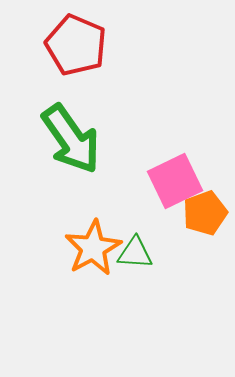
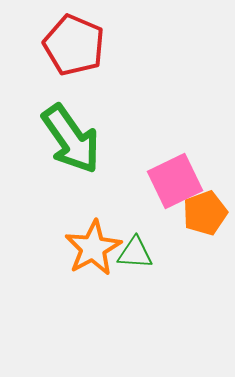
red pentagon: moved 2 px left
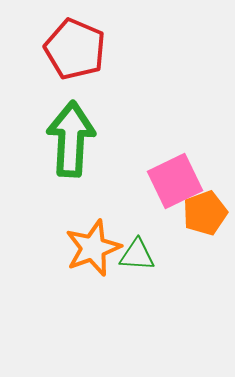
red pentagon: moved 1 px right, 4 px down
green arrow: rotated 142 degrees counterclockwise
orange star: rotated 8 degrees clockwise
green triangle: moved 2 px right, 2 px down
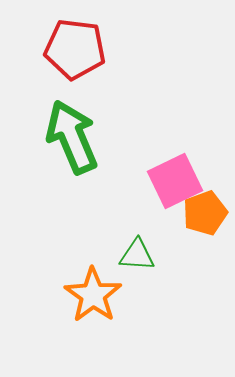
red pentagon: rotated 16 degrees counterclockwise
green arrow: moved 1 px right, 2 px up; rotated 26 degrees counterclockwise
orange star: moved 47 px down; rotated 16 degrees counterclockwise
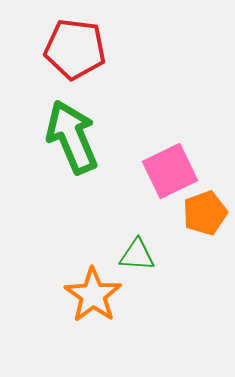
pink square: moved 5 px left, 10 px up
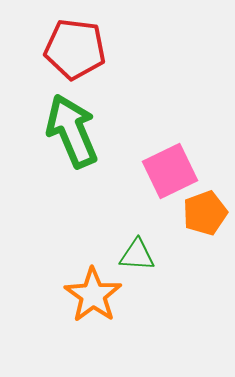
green arrow: moved 6 px up
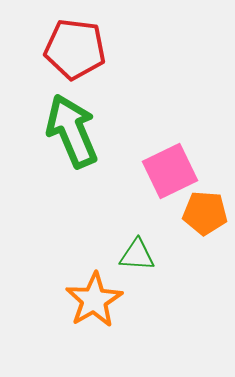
orange pentagon: rotated 24 degrees clockwise
orange star: moved 1 px right, 5 px down; rotated 6 degrees clockwise
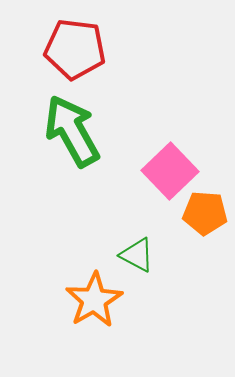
green arrow: rotated 6 degrees counterclockwise
pink square: rotated 18 degrees counterclockwise
green triangle: rotated 24 degrees clockwise
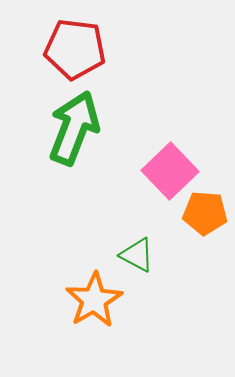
green arrow: moved 2 px right, 3 px up; rotated 50 degrees clockwise
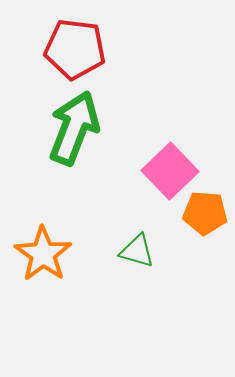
green triangle: moved 4 px up; rotated 12 degrees counterclockwise
orange star: moved 51 px left, 46 px up; rotated 6 degrees counterclockwise
